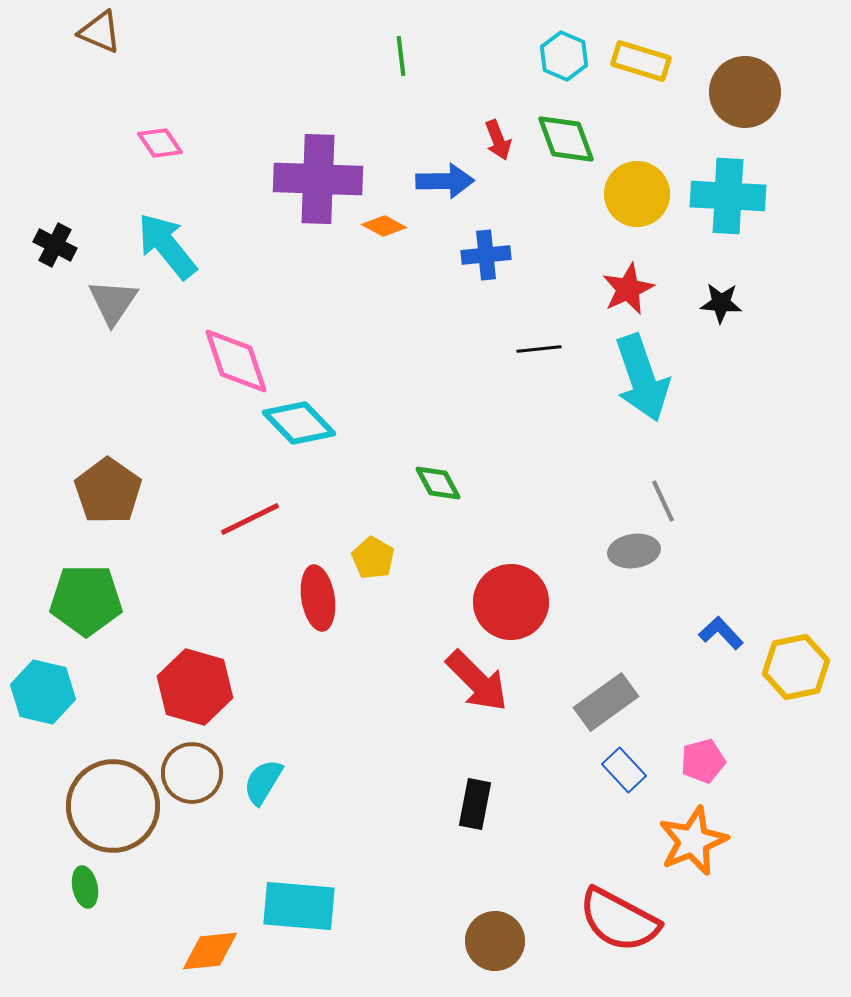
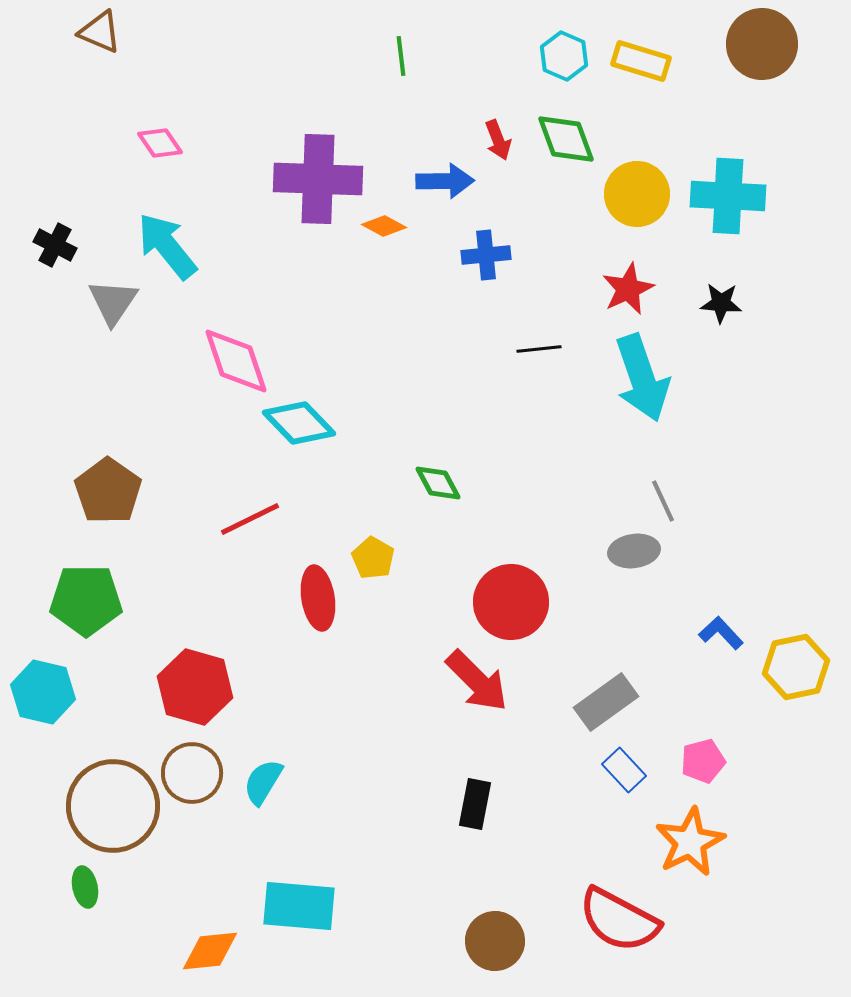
brown circle at (745, 92): moved 17 px right, 48 px up
orange star at (693, 841): moved 3 px left, 1 px down; rotated 4 degrees counterclockwise
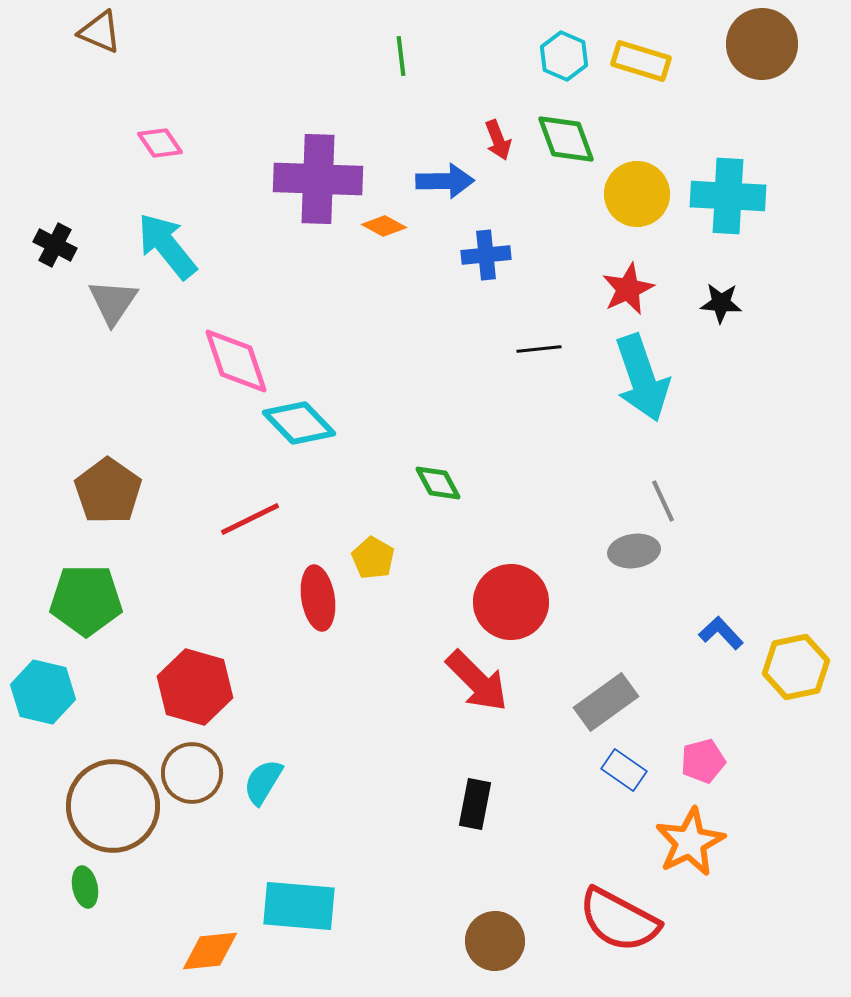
blue rectangle at (624, 770): rotated 12 degrees counterclockwise
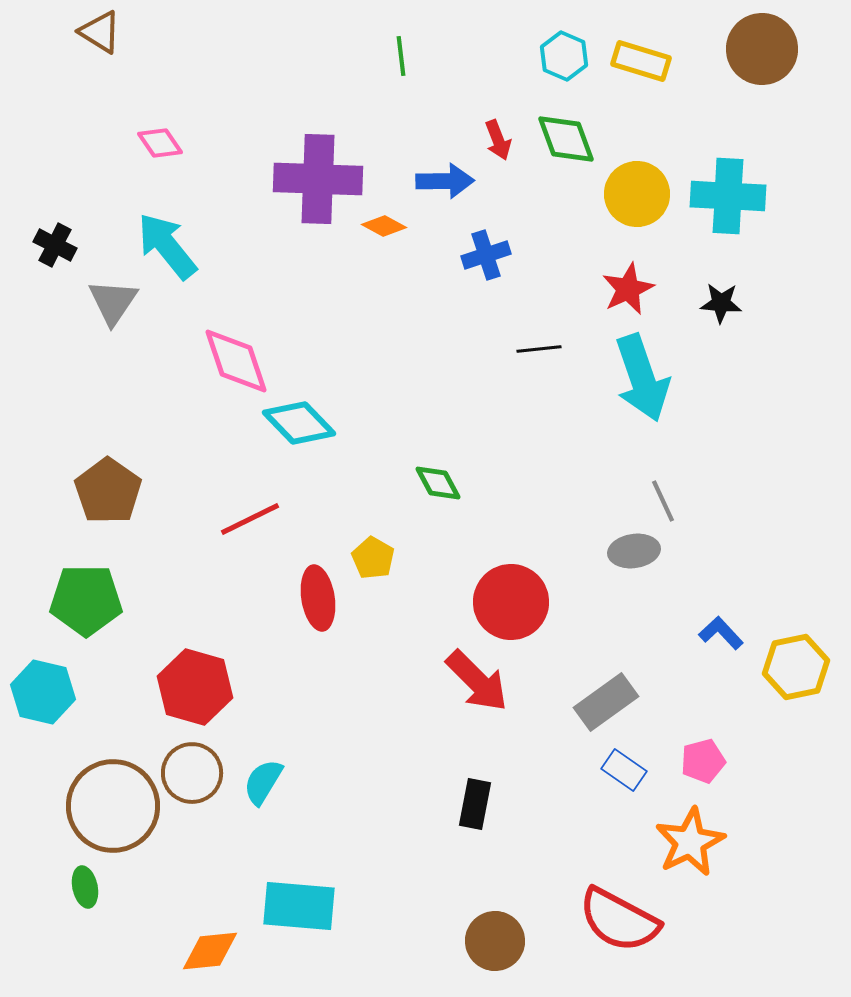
brown triangle at (100, 32): rotated 9 degrees clockwise
brown circle at (762, 44): moved 5 px down
blue cross at (486, 255): rotated 12 degrees counterclockwise
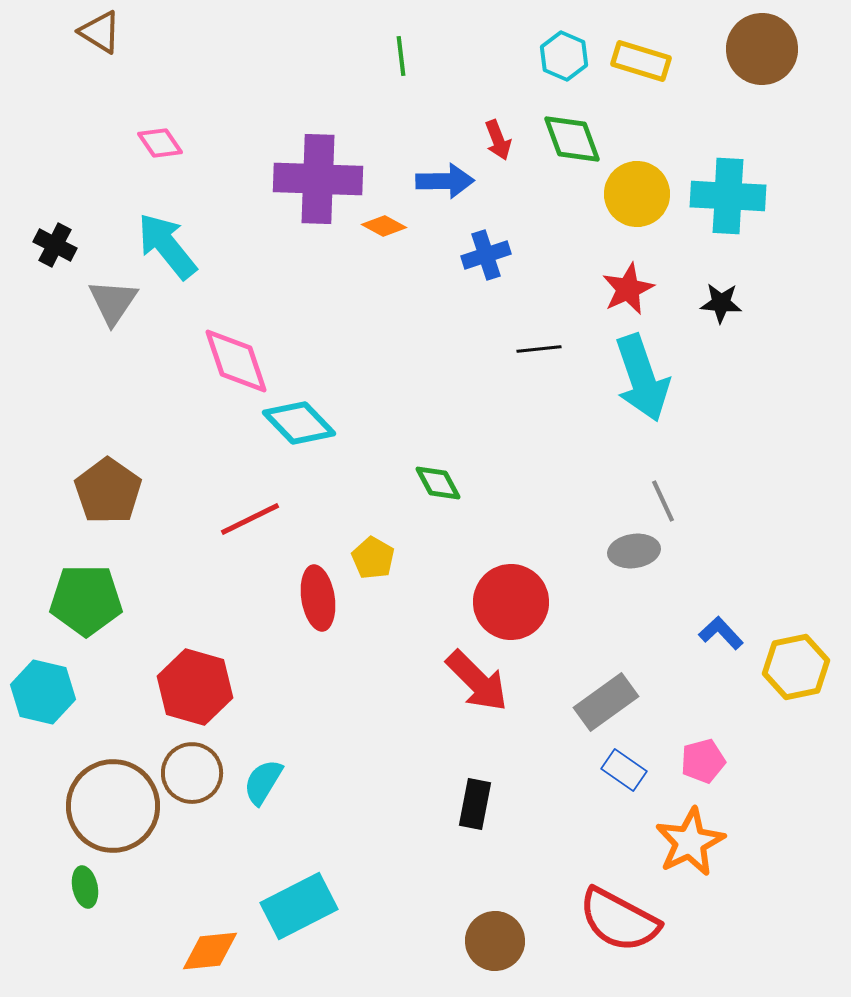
green diamond at (566, 139): moved 6 px right
cyan rectangle at (299, 906): rotated 32 degrees counterclockwise
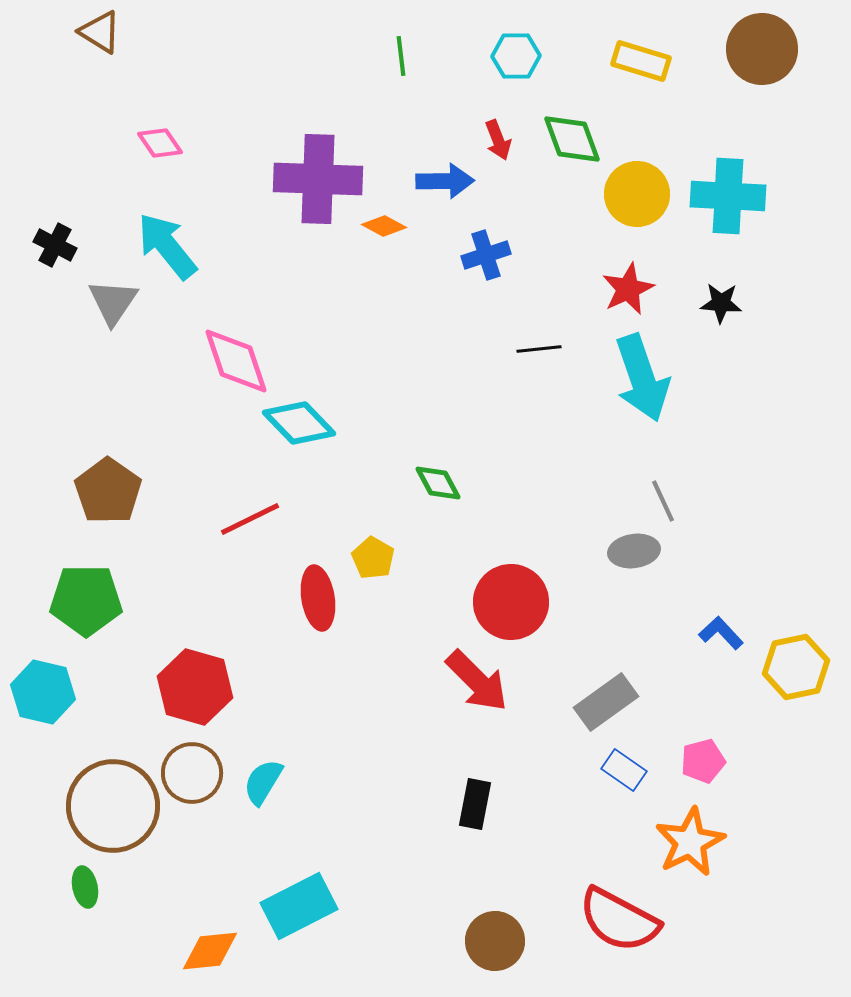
cyan hexagon at (564, 56): moved 48 px left; rotated 24 degrees counterclockwise
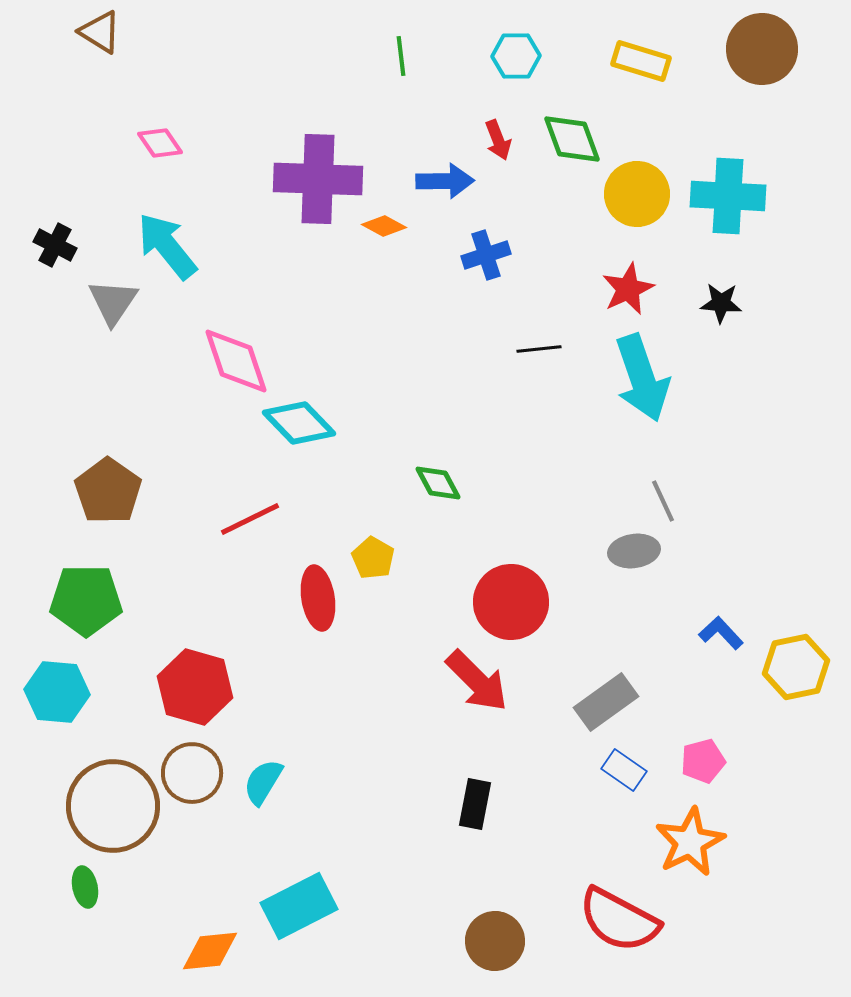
cyan hexagon at (43, 692): moved 14 px right; rotated 8 degrees counterclockwise
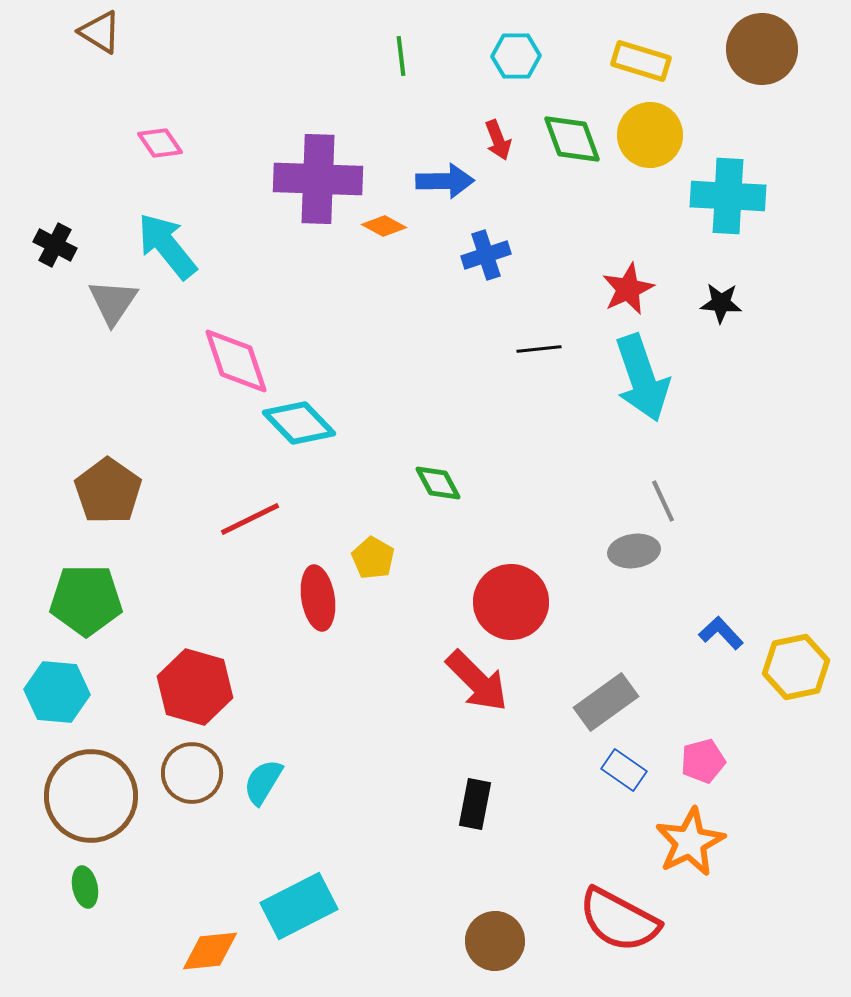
yellow circle at (637, 194): moved 13 px right, 59 px up
brown circle at (113, 806): moved 22 px left, 10 px up
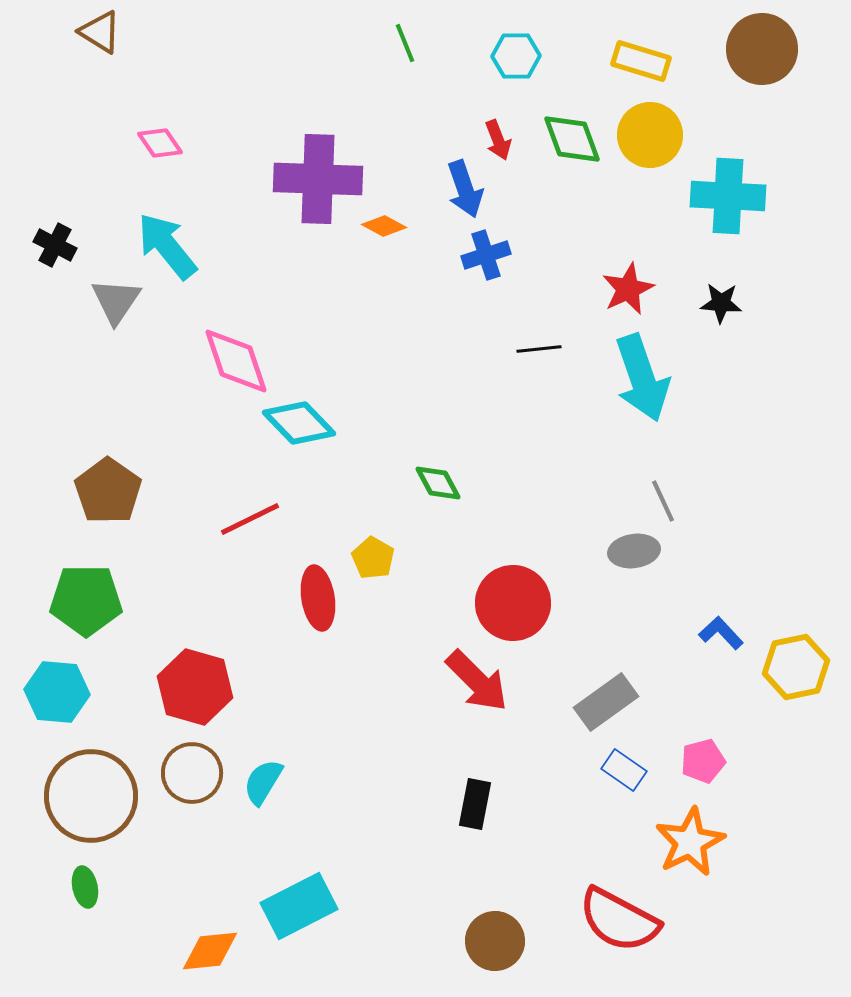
green line at (401, 56): moved 4 px right, 13 px up; rotated 15 degrees counterclockwise
blue arrow at (445, 181): moved 20 px right, 8 px down; rotated 72 degrees clockwise
gray triangle at (113, 302): moved 3 px right, 1 px up
red circle at (511, 602): moved 2 px right, 1 px down
